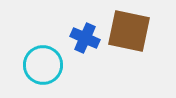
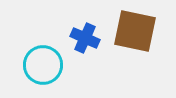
brown square: moved 6 px right
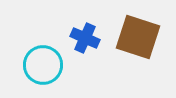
brown square: moved 3 px right, 6 px down; rotated 6 degrees clockwise
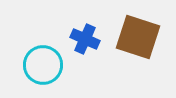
blue cross: moved 1 px down
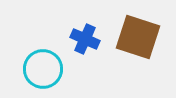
cyan circle: moved 4 px down
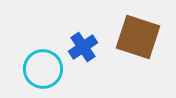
blue cross: moved 2 px left, 8 px down; rotated 32 degrees clockwise
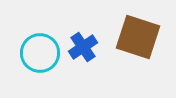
cyan circle: moved 3 px left, 16 px up
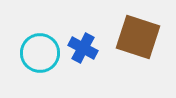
blue cross: moved 1 px down; rotated 28 degrees counterclockwise
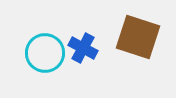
cyan circle: moved 5 px right
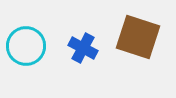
cyan circle: moved 19 px left, 7 px up
